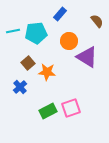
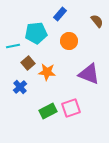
cyan line: moved 15 px down
purple triangle: moved 2 px right, 17 px down; rotated 10 degrees counterclockwise
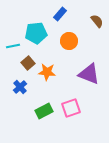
green rectangle: moved 4 px left
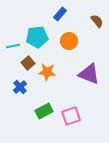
cyan pentagon: moved 1 px right, 4 px down
pink square: moved 8 px down
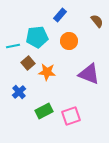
blue rectangle: moved 1 px down
blue cross: moved 1 px left, 5 px down
